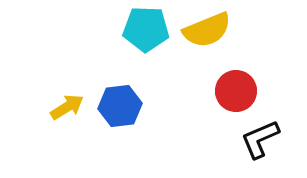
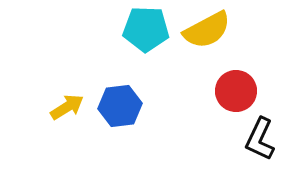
yellow semicircle: rotated 6 degrees counterclockwise
black L-shape: rotated 42 degrees counterclockwise
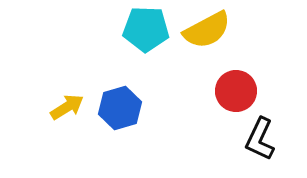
blue hexagon: moved 2 px down; rotated 9 degrees counterclockwise
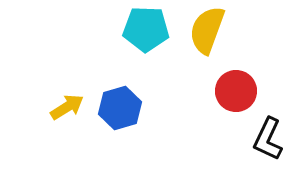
yellow semicircle: rotated 138 degrees clockwise
black L-shape: moved 8 px right
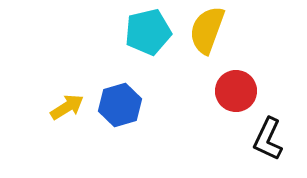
cyan pentagon: moved 2 px right, 3 px down; rotated 15 degrees counterclockwise
blue hexagon: moved 3 px up
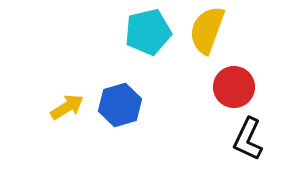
red circle: moved 2 px left, 4 px up
black L-shape: moved 20 px left
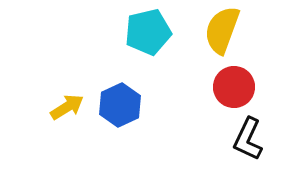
yellow semicircle: moved 15 px right
blue hexagon: rotated 9 degrees counterclockwise
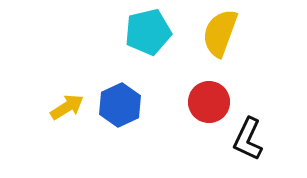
yellow semicircle: moved 2 px left, 3 px down
red circle: moved 25 px left, 15 px down
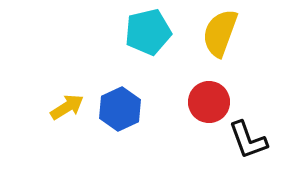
blue hexagon: moved 4 px down
black L-shape: moved 1 px down; rotated 45 degrees counterclockwise
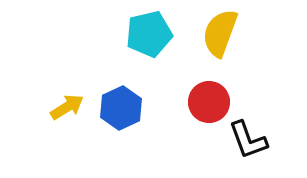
cyan pentagon: moved 1 px right, 2 px down
blue hexagon: moved 1 px right, 1 px up
